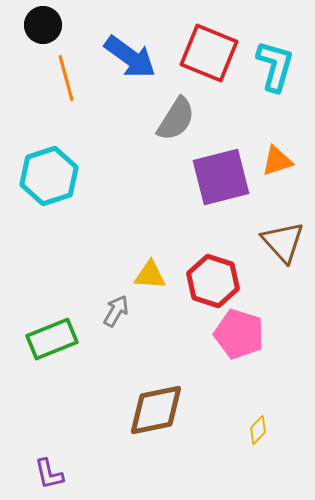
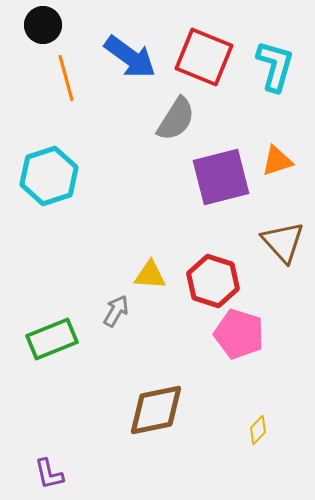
red square: moved 5 px left, 4 px down
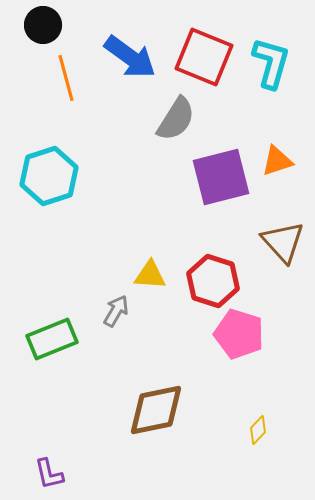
cyan L-shape: moved 4 px left, 3 px up
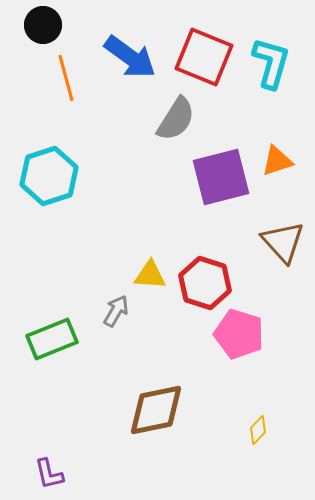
red hexagon: moved 8 px left, 2 px down
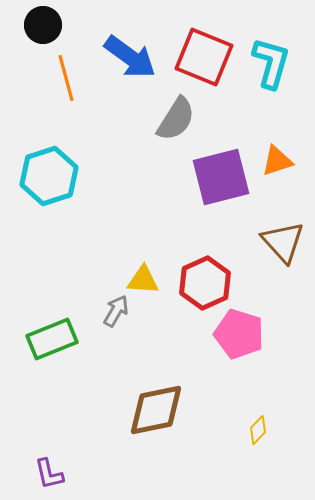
yellow triangle: moved 7 px left, 5 px down
red hexagon: rotated 18 degrees clockwise
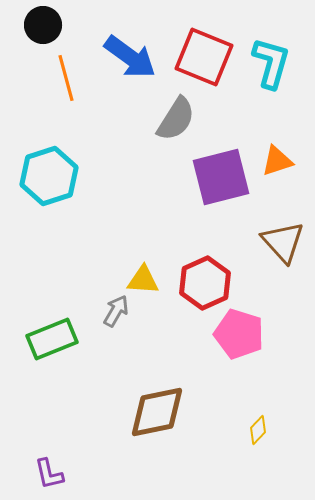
brown diamond: moved 1 px right, 2 px down
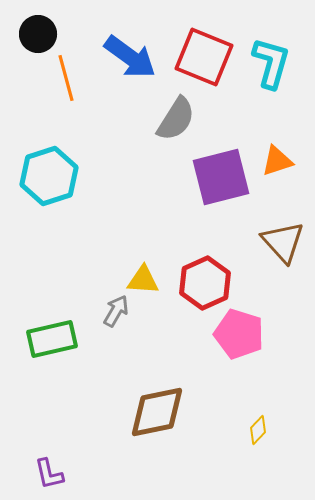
black circle: moved 5 px left, 9 px down
green rectangle: rotated 9 degrees clockwise
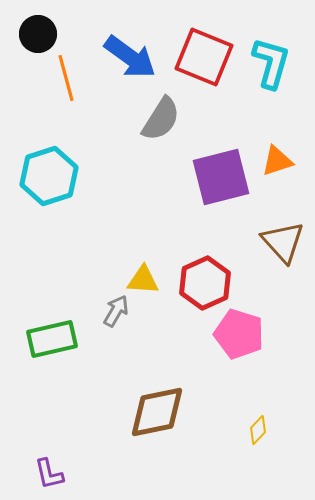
gray semicircle: moved 15 px left
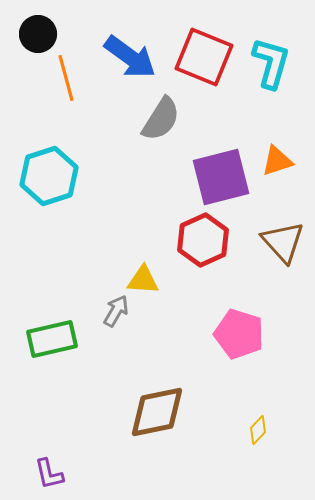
red hexagon: moved 2 px left, 43 px up
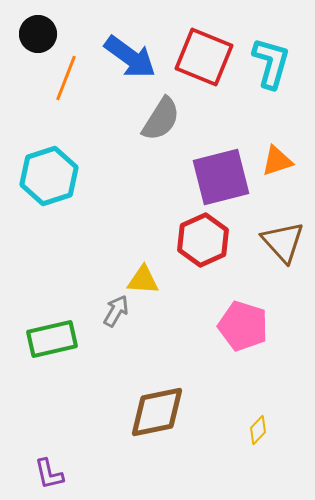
orange line: rotated 36 degrees clockwise
pink pentagon: moved 4 px right, 8 px up
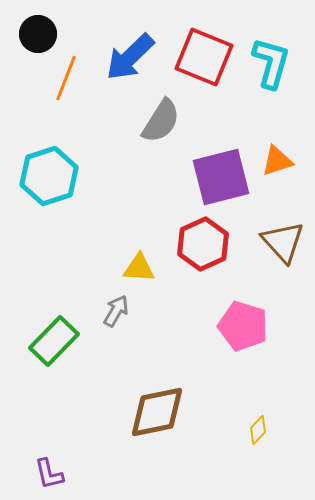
blue arrow: rotated 100 degrees clockwise
gray semicircle: moved 2 px down
red hexagon: moved 4 px down
yellow triangle: moved 4 px left, 12 px up
green rectangle: moved 2 px right, 2 px down; rotated 33 degrees counterclockwise
